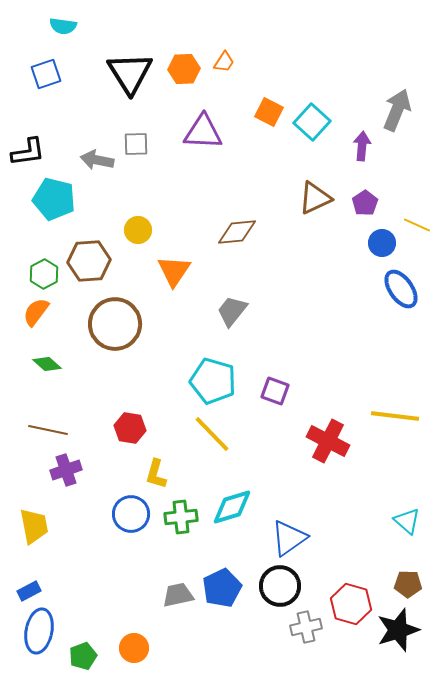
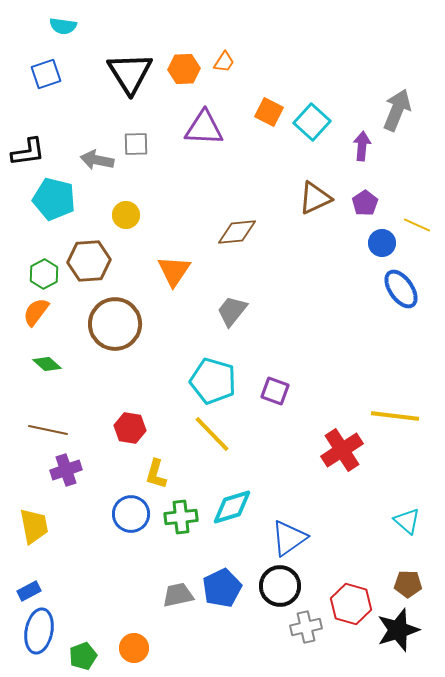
purple triangle at (203, 132): moved 1 px right, 4 px up
yellow circle at (138, 230): moved 12 px left, 15 px up
red cross at (328, 441): moved 14 px right, 9 px down; rotated 30 degrees clockwise
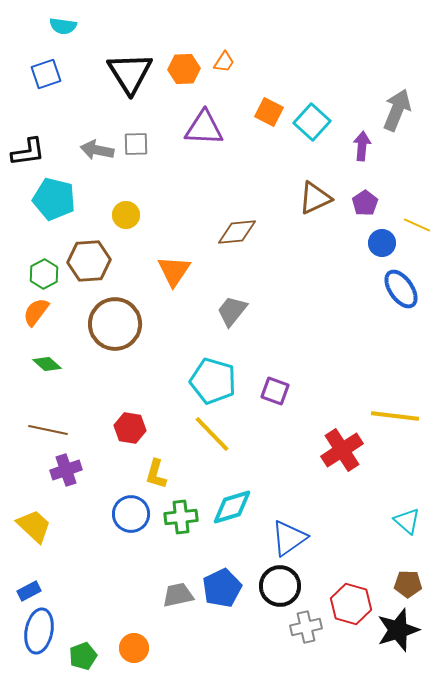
gray arrow at (97, 160): moved 10 px up
yellow trapezoid at (34, 526): rotated 36 degrees counterclockwise
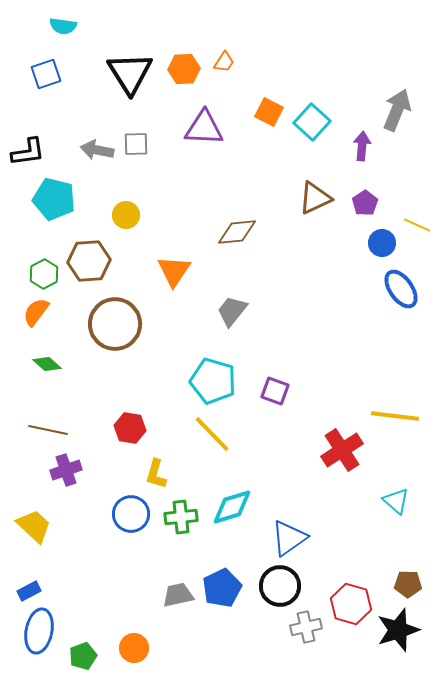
cyan triangle at (407, 521): moved 11 px left, 20 px up
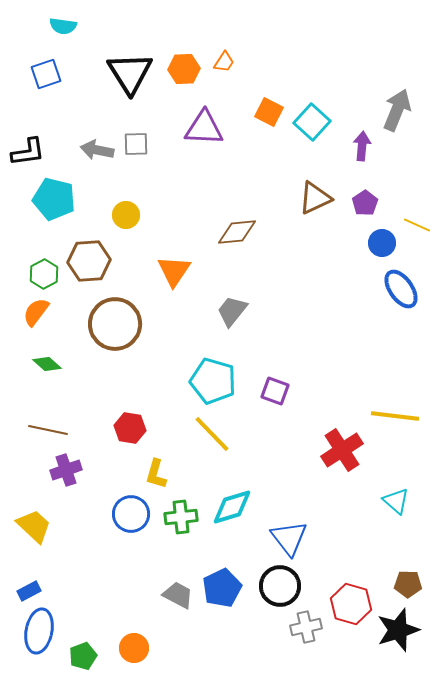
blue triangle at (289, 538): rotated 33 degrees counterclockwise
gray trapezoid at (178, 595): rotated 40 degrees clockwise
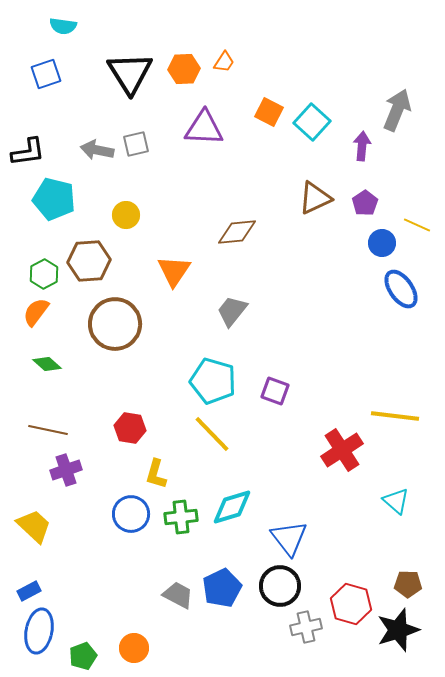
gray square at (136, 144): rotated 12 degrees counterclockwise
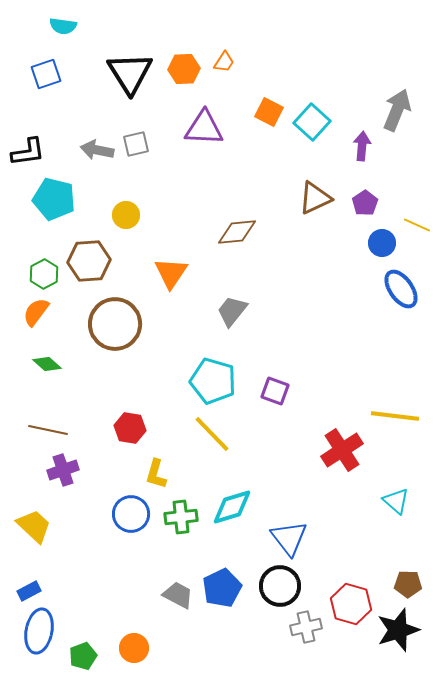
orange triangle at (174, 271): moved 3 px left, 2 px down
purple cross at (66, 470): moved 3 px left
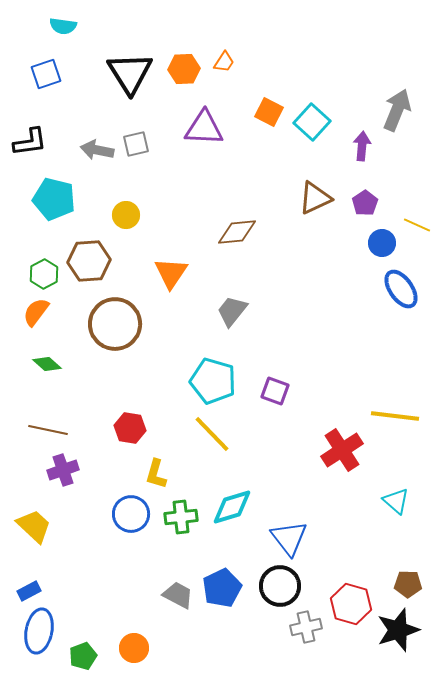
black L-shape at (28, 152): moved 2 px right, 10 px up
